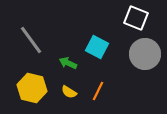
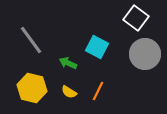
white square: rotated 15 degrees clockwise
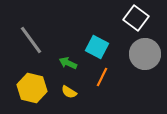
orange line: moved 4 px right, 14 px up
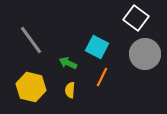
yellow hexagon: moved 1 px left, 1 px up
yellow semicircle: moved 1 px right, 2 px up; rotated 63 degrees clockwise
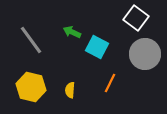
green arrow: moved 4 px right, 31 px up
orange line: moved 8 px right, 6 px down
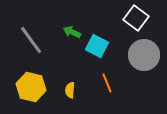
cyan square: moved 1 px up
gray circle: moved 1 px left, 1 px down
orange line: moved 3 px left; rotated 48 degrees counterclockwise
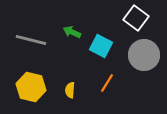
gray line: rotated 40 degrees counterclockwise
cyan square: moved 4 px right
orange line: rotated 54 degrees clockwise
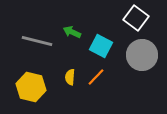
gray line: moved 6 px right, 1 px down
gray circle: moved 2 px left
orange line: moved 11 px left, 6 px up; rotated 12 degrees clockwise
yellow semicircle: moved 13 px up
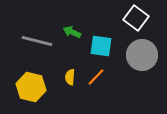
cyan square: rotated 20 degrees counterclockwise
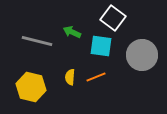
white square: moved 23 px left
orange line: rotated 24 degrees clockwise
